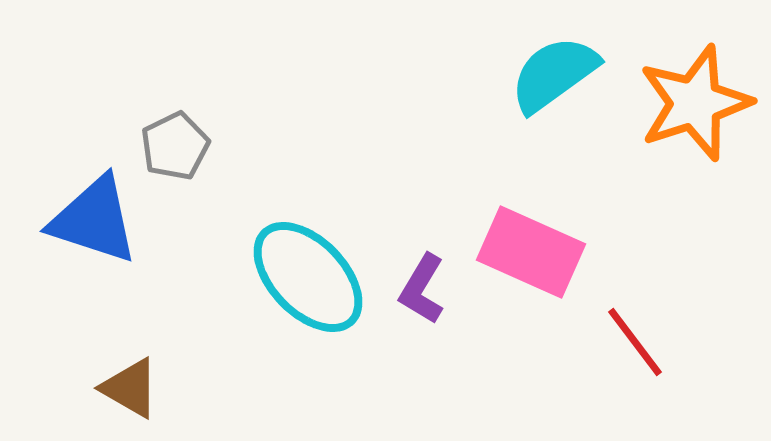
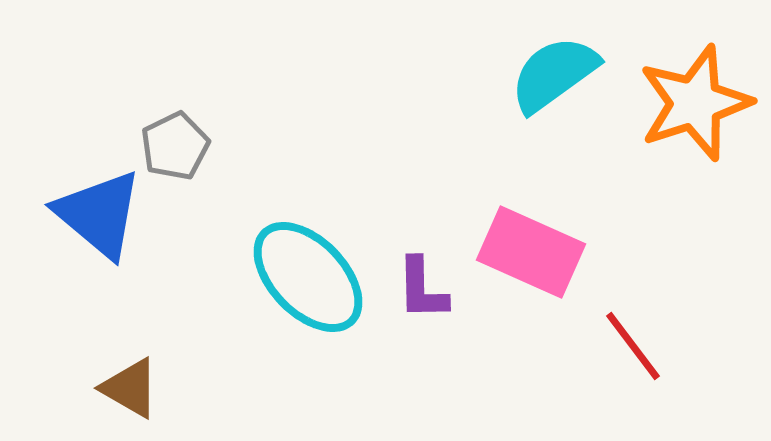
blue triangle: moved 5 px right, 6 px up; rotated 22 degrees clockwise
purple L-shape: rotated 32 degrees counterclockwise
red line: moved 2 px left, 4 px down
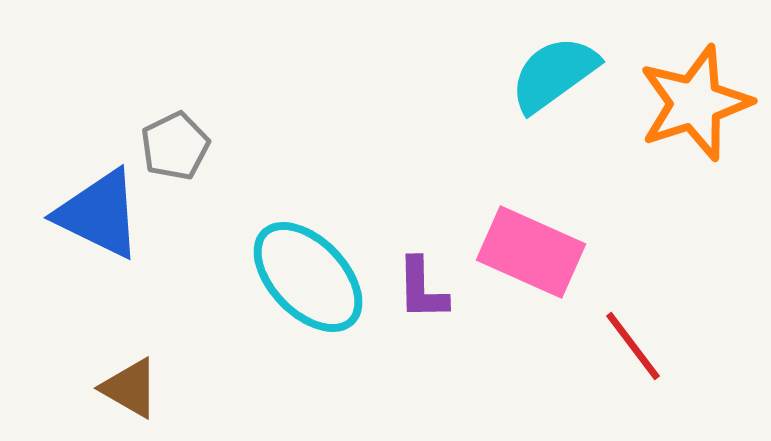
blue triangle: rotated 14 degrees counterclockwise
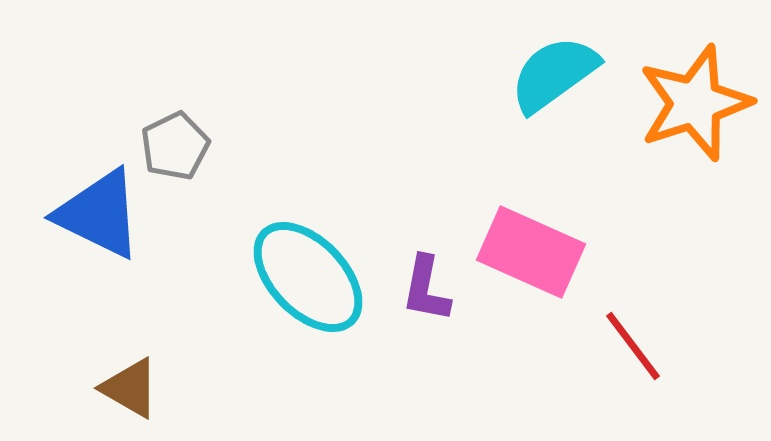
purple L-shape: moved 4 px right; rotated 12 degrees clockwise
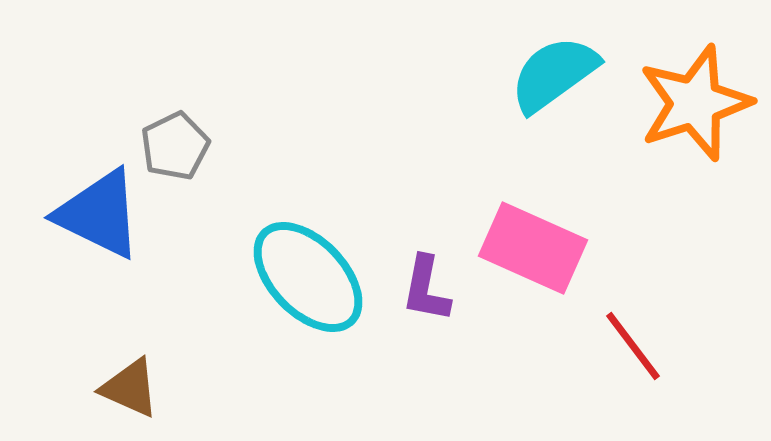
pink rectangle: moved 2 px right, 4 px up
brown triangle: rotated 6 degrees counterclockwise
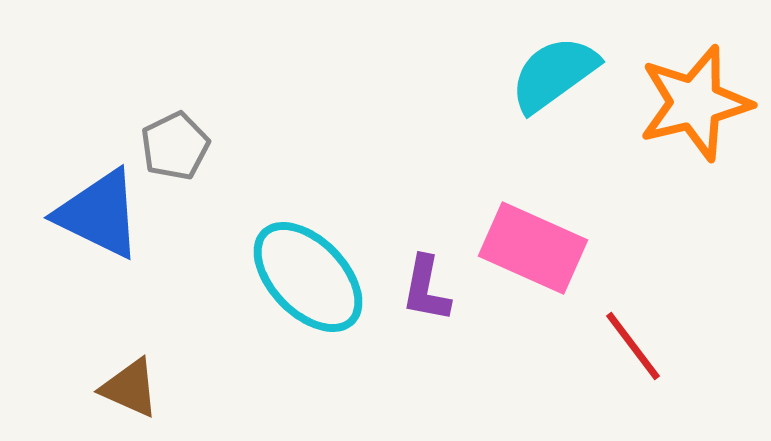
orange star: rotated 4 degrees clockwise
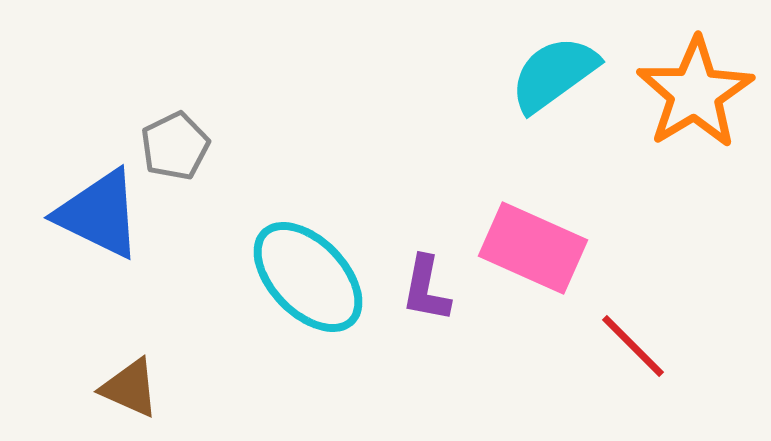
orange star: moved 10 px up; rotated 17 degrees counterclockwise
red line: rotated 8 degrees counterclockwise
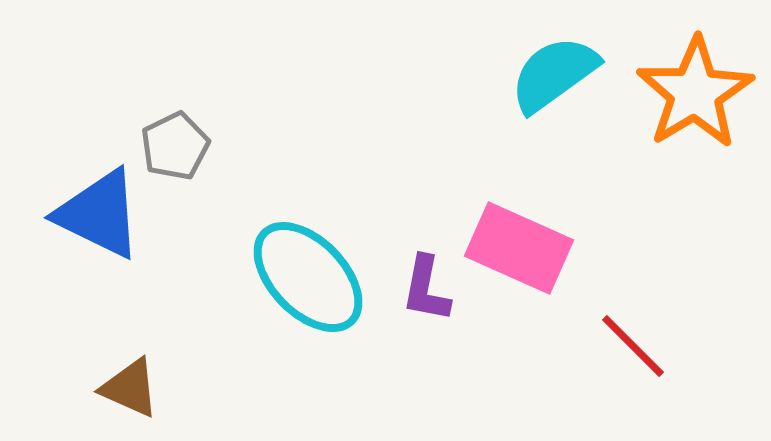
pink rectangle: moved 14 px left
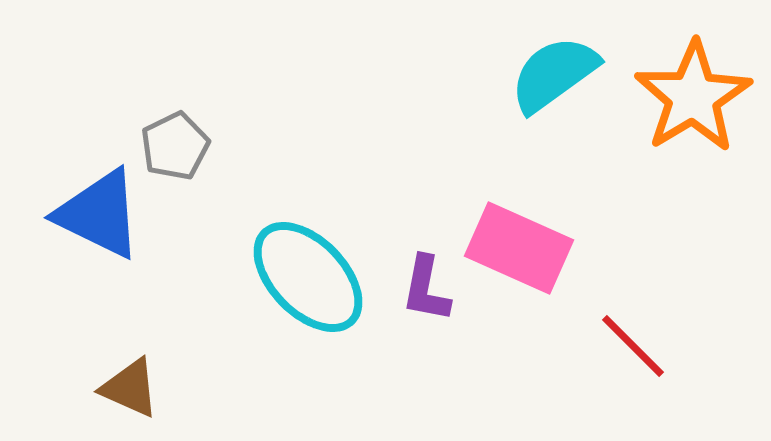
orange star: moved 2 px left, 4 px down
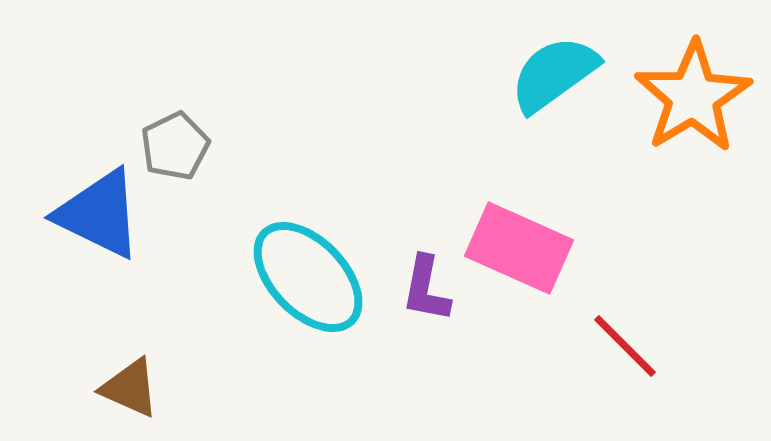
red line: moved 8 px left
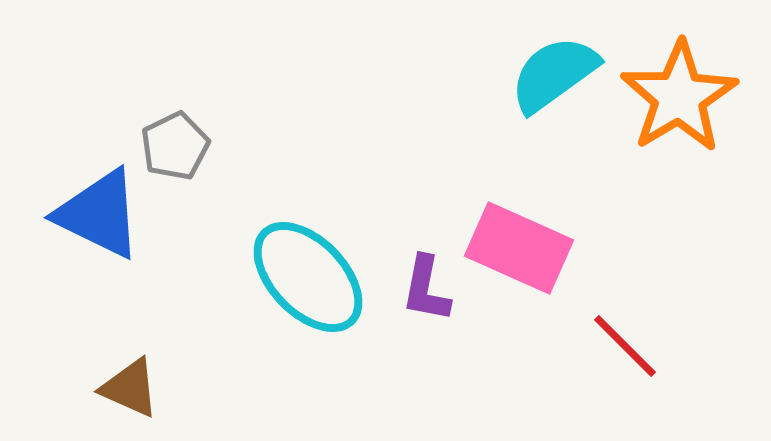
orange star: moved 14 px left
